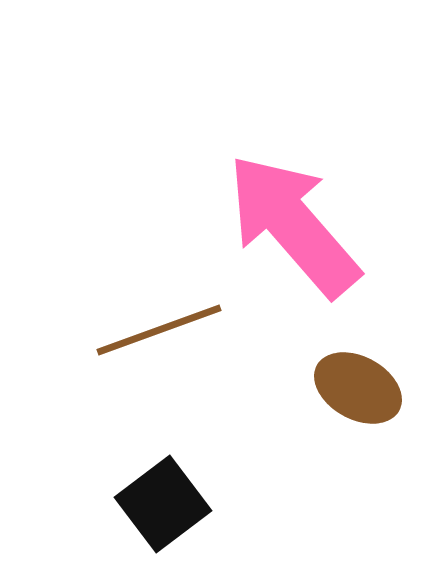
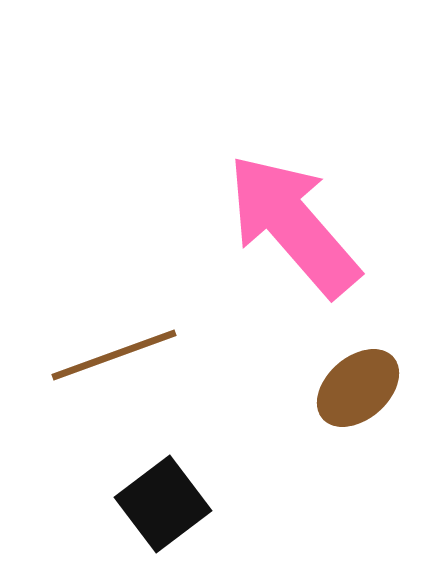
brown line: moved 45 px left, 25 px down
brown ellipse: rotated 70 degrees counterclockwise
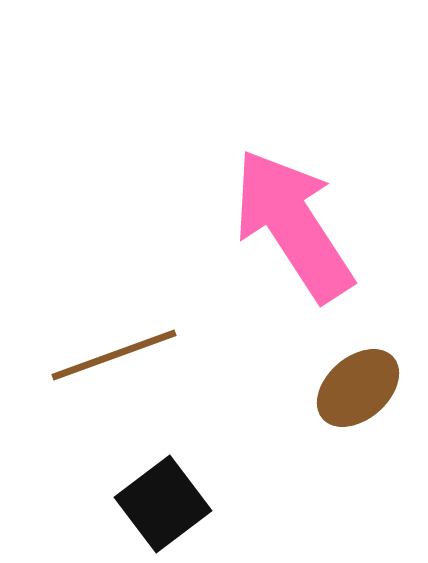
pink arrow: rotated 8 degrees clockwise
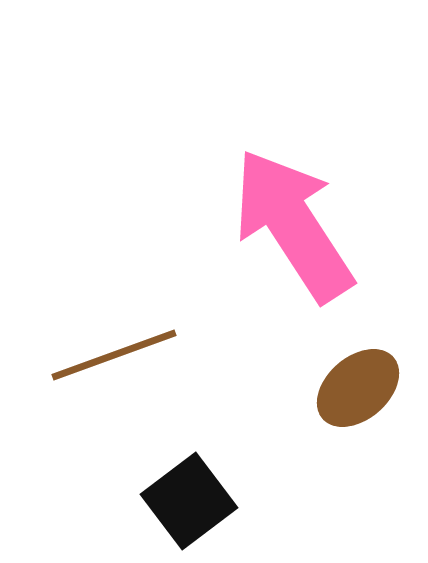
black square: moved 26 px right, 3 px up
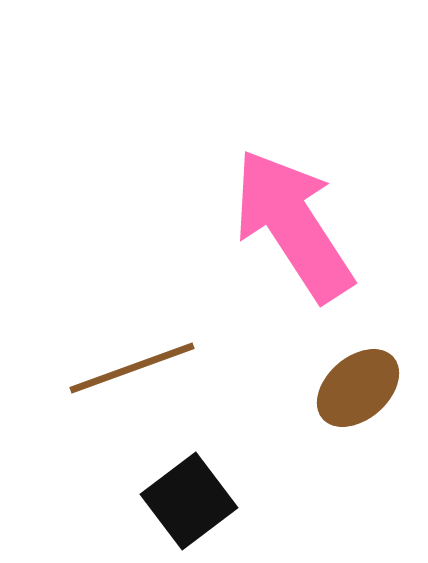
brown line: moved 18 px right, 13 px down
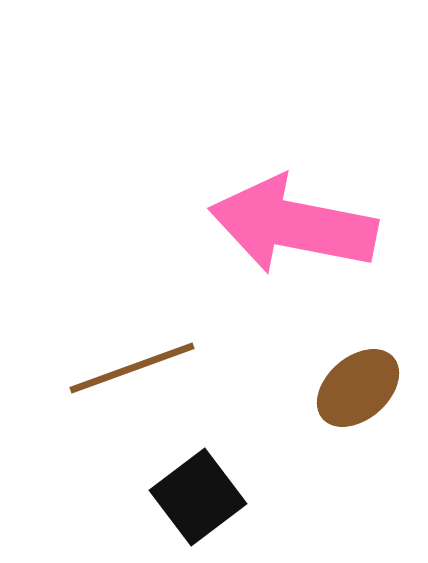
pink arrow: rotated 46 degrees counterclockwise
black square: moved 9 px right, 4 px up
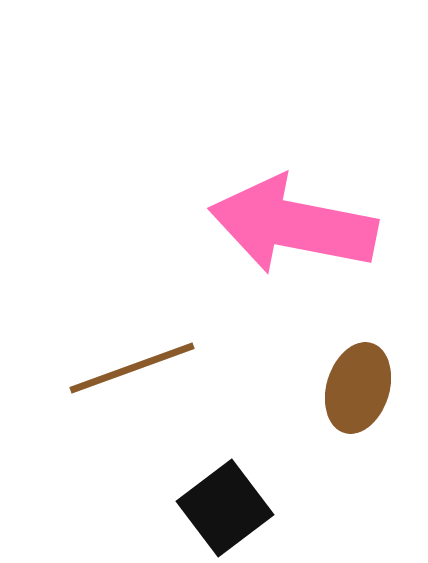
brown ellipse: rotated 32 degrees counterclockwise
black square: moved 27 px right, 11 px down
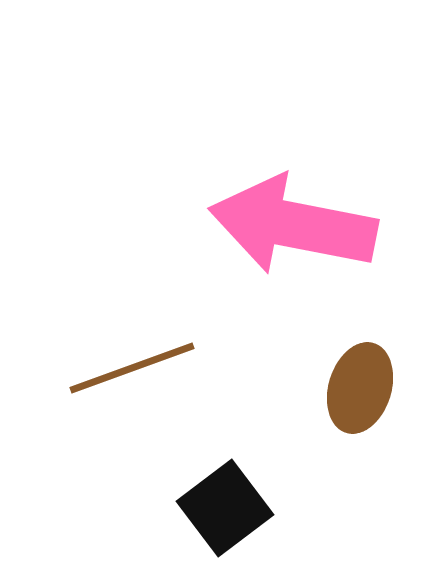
brown ellipse: moved 2 px right
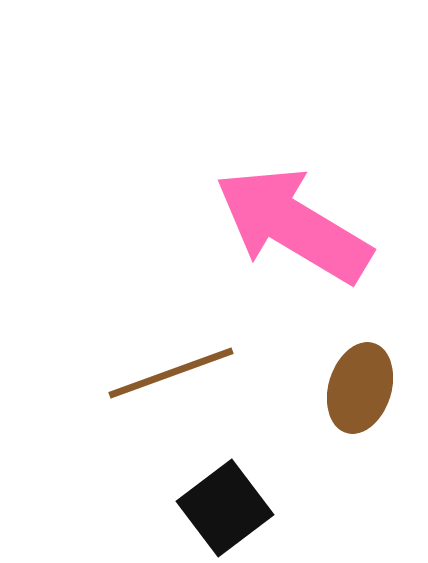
pink arrow: rotated 20 degrees clockwise
brown line: moved 39 px right, 5 px down
